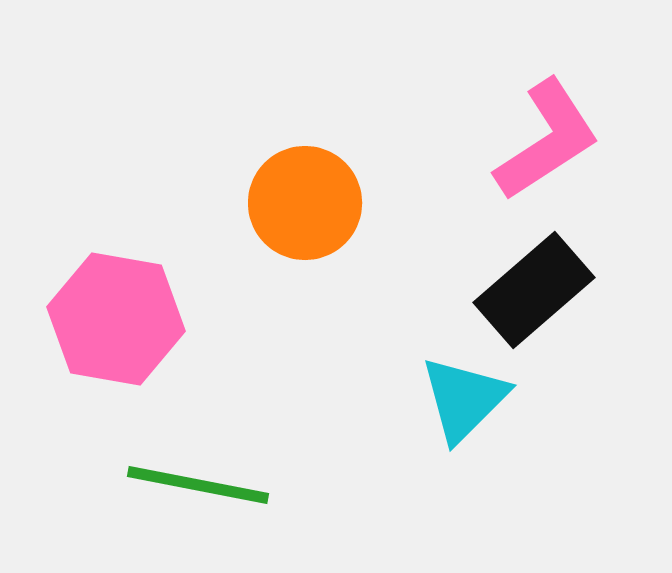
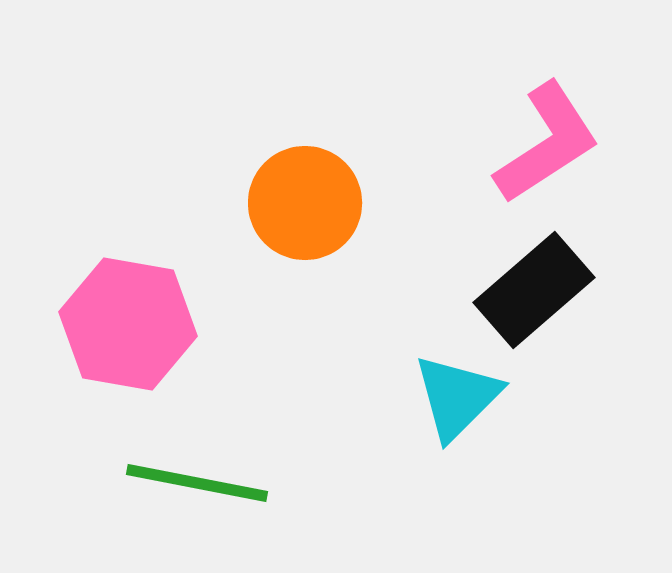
pink L-shape: moved 3 px down
pink hexagon: moved 12 px right, 5 px down
cyan triangle: moved 7 px left, 2 px up
green line: moved 1 px left, 2 px up
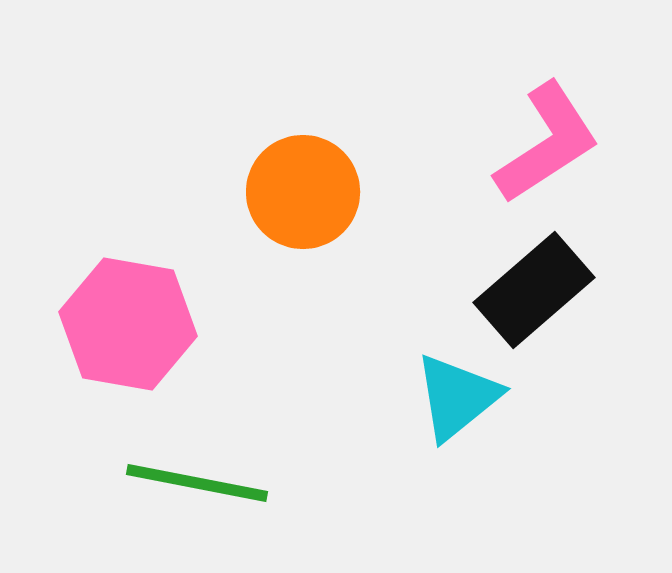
orange circle: moved 2 px left, 11 px up
cyan triangle: rotated 6 degrees clockwise
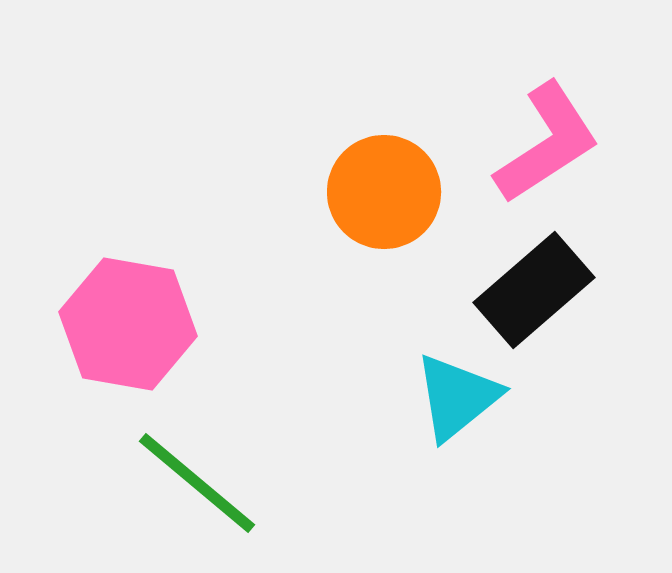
orange circle: moved 81 px right
green line: rotated 29 degrees clockwise
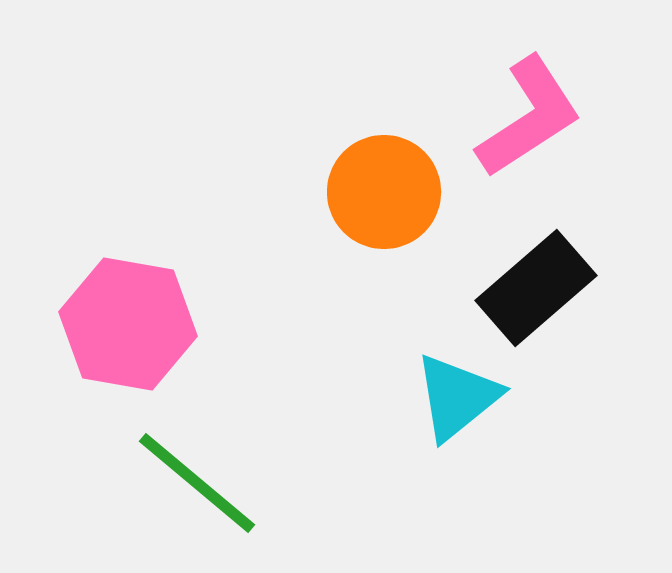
pink L-shape: moved 18 px left, 26 px up
black rectangle: moved 2 px right, 2 px up
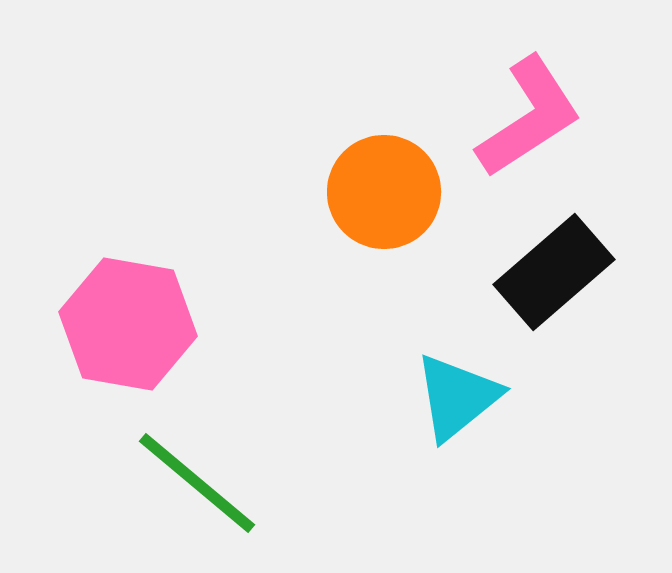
black rectangle: moved 18 px right, 16 px up
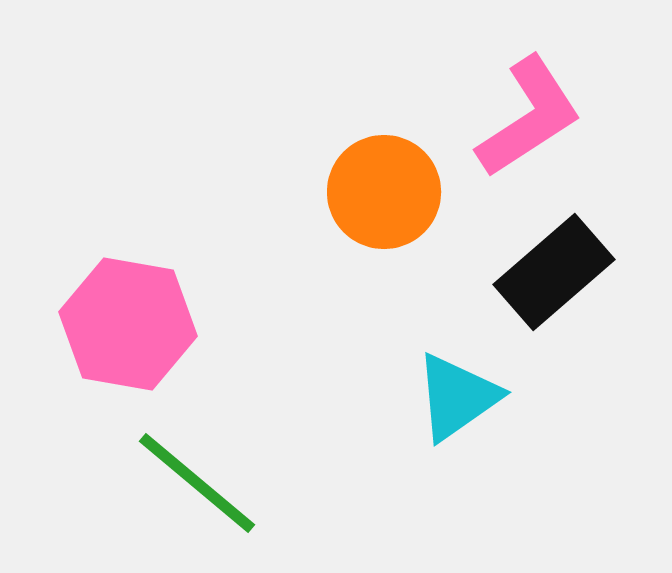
cyan triangle: rotated 4 degrees clockwise
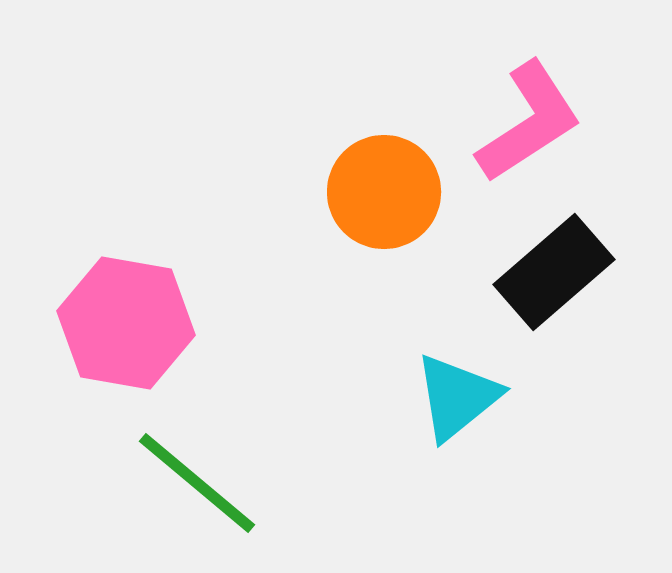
pink L-shape: moved 5 px down
pink hexagon: moved 2 px left, 1 px up
cyan triangle: rotated 4 degrees counterclockwise
